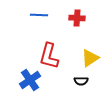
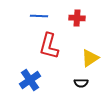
blue line: moved 1 px down
red L-shape: moved 10 px up
black semicircle: moved 2 px down
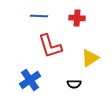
red L-shape: moved 1 px right; rotated 32 degrees counterclockwise
black semicircle: moved 7 px left, 1 px down
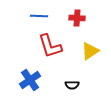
yellow triangle: moved 7 px up
black semicircle: moved 2 px left, 1 px down
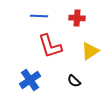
black semicircle: moved 2 px right, 4 px up; rotated 40 degrees clockwise
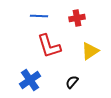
red cross: rotated 14 degrees counterclockwise
red L-shape: moved 1 px left
black semicircle: moved 2 px left, 1 px down; rotated 88 degrees clockwise
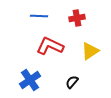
red L-shape: moved 1 px right; rotated 132 degrees clockwise
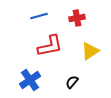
blue line: rotated 18 degrees counterclockwise
red L-shape: rotated 144 degrees clockwise
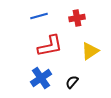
blue cross: moved 11 px right, 2 px up
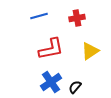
red L-shape: moved 1 px right, 3 px down
blue cross: moved 10 px right, 4 px down
black semicircle: moved 3 px right, 5 px down
